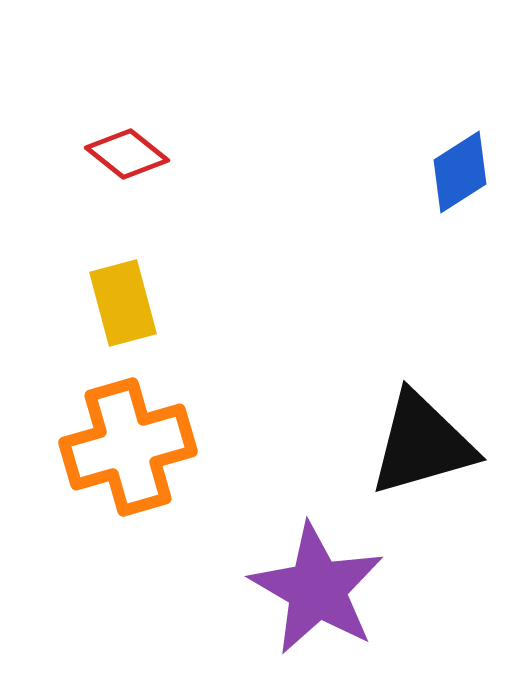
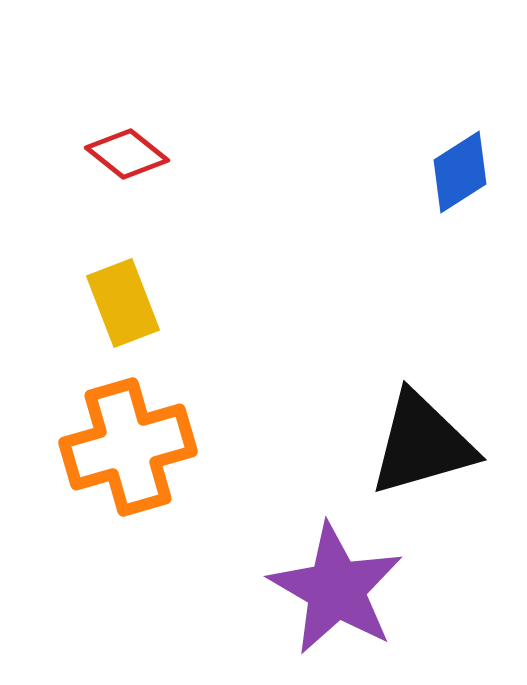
yellow rectangle: rotated 6 degrees counterclockwise
purple star: moved 19 px right
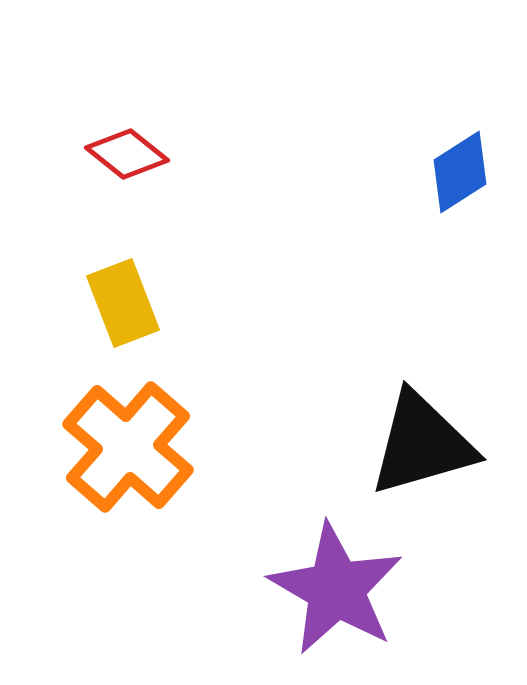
orange cross: rotated 33 degrees counterclockwise
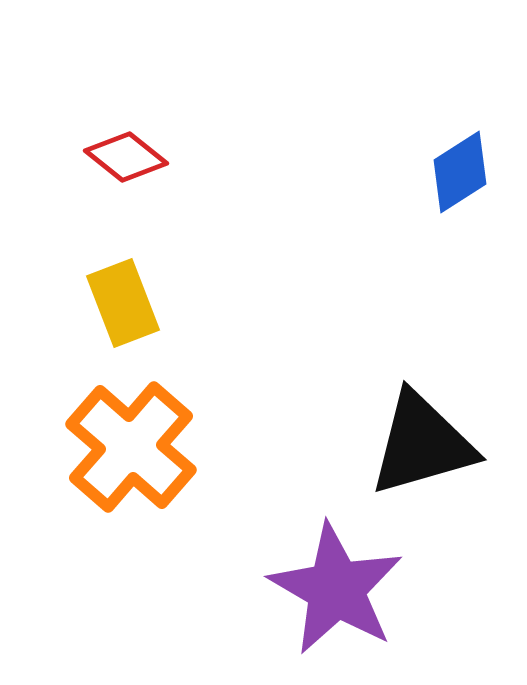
red diamond: moved 1 px left, 3 px down
orange cross: moved 3 px right
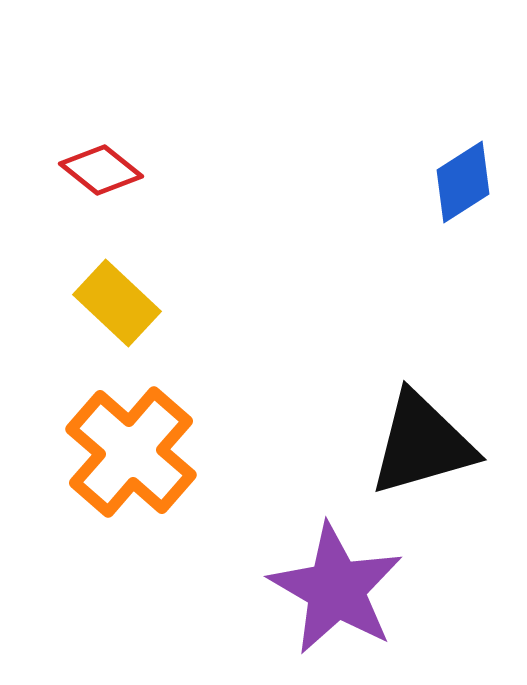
red diamond: moved 25 px left, 13 px down
blue diamond: moved 3 px right, 10 px down
yellow rectangle: moved 6 px left; rotated 26 degrees counterclockwise
orange cross: moved 5 px down
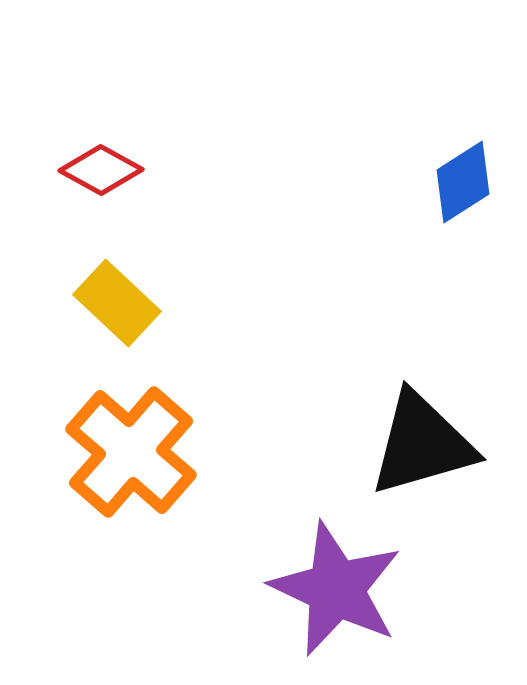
red diamond: rotated 10 degrees counterclockwise
purple star: rotated 5 degrees counterclockwise
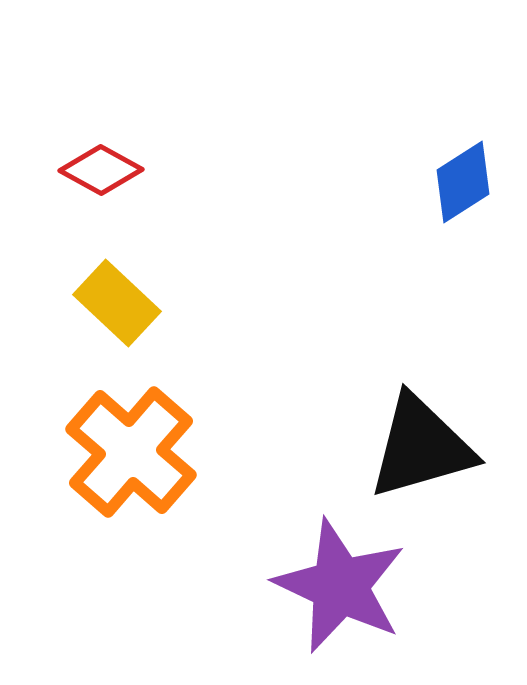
black triangle: moved 1 px left, 3 px down
purple star: moved 4 px right, 3 px up
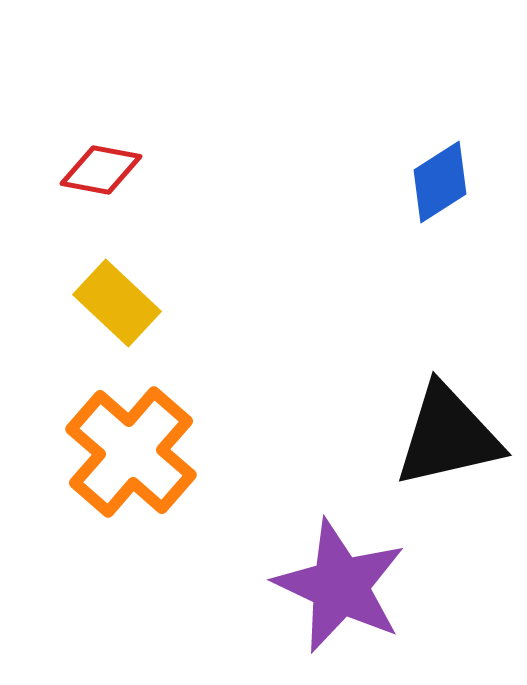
red diamond: rotated 18 degrees counterclockwise
blue diamond: moved 23 px left
black triangle: moved 27 px right, 11 px up; rotated 3 degrees clockwise
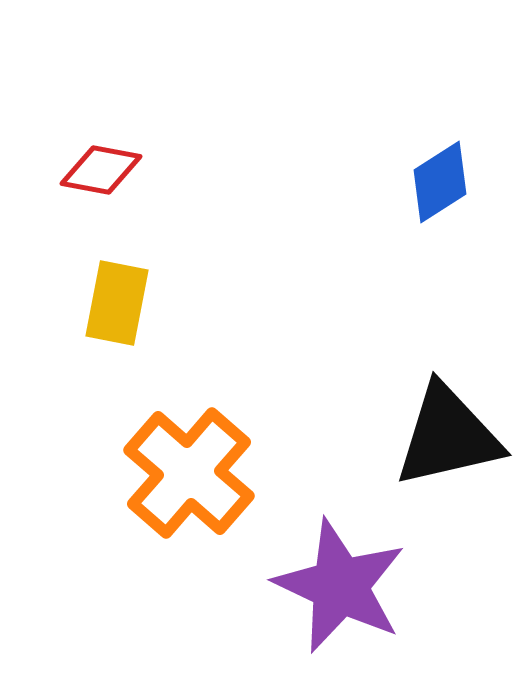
yellow rectangle: rotated 58 degrees clockwise
orange cross: moved 58 px right, 21 px down
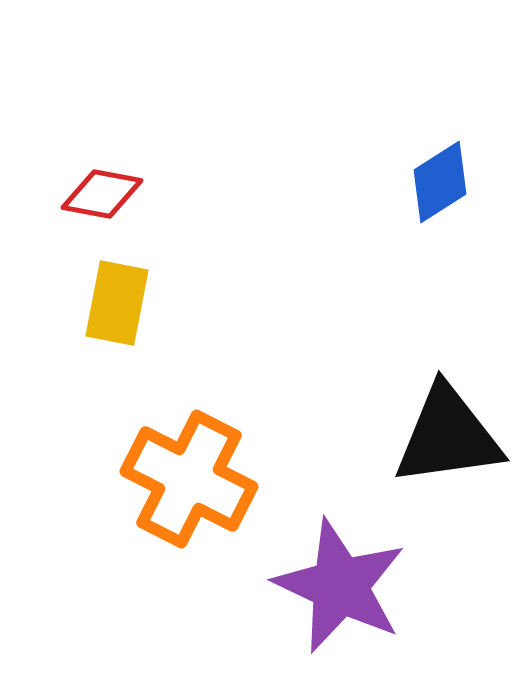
red diamond: moved 1 px right, 24 px down
black triangle: rotated 5 degrees clockwise
orange cross: moved 6 px down; rotated 14 degrees counterclockwise
